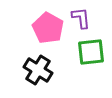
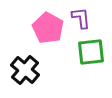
black cross: moved 13 px left; rotated 8 degrees clockwise
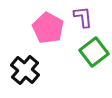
purple L-shape: moved 2 px right, 1 px up
green square: moved 3 px right; rotated 32 degrees counterclockwise
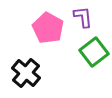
black cross: moved 1 px right, 3 px down
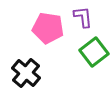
pink pentagon: rotated 20 degrees counterclockwise
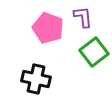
pink pentagon: rotated 12 degrees clockwise
black cross: moved 10 px right, 6 px down; rotated 28 degrees counterclockwise
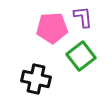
pink pentagon: moved 4 px right; rotated 24 degrees counterclockwise
green square: moved 13 px left, 4 px down
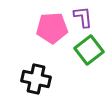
green square: moved 8 px right, 6 px up
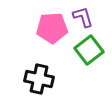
purple L-shape: rotated 10 degrees counterclockwise
black cross: moved 3 px right
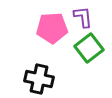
purple L-shape: rotated 10 degrees clockwise
green square: moved 2 px up
